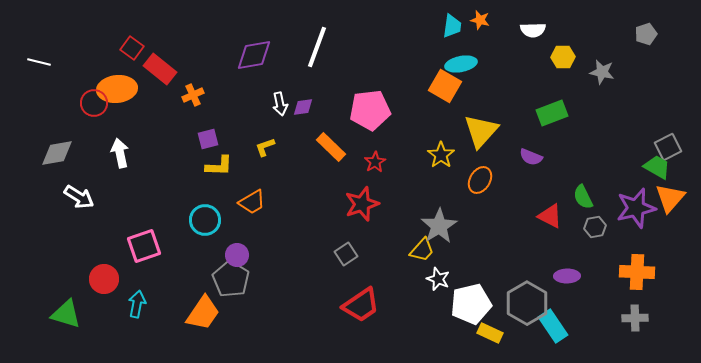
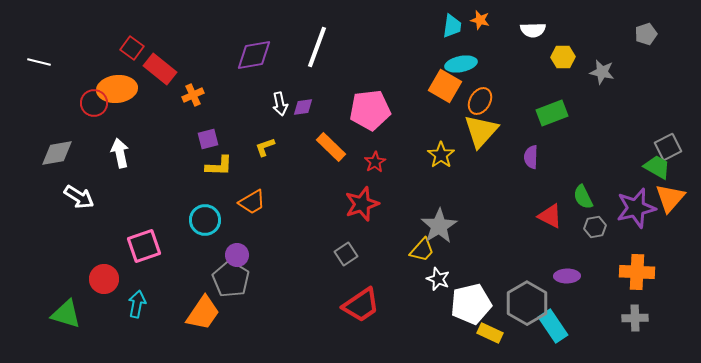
purple semicircle at (531, 157): rotated 70 degrees clockwise
orange ellipse at (480, 180): moved 79 px up
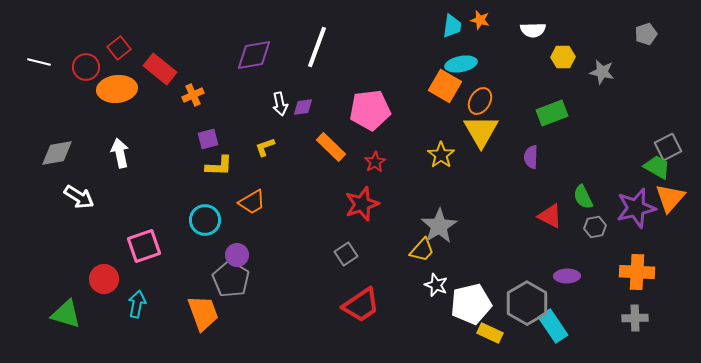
red square at (132, 48): moved 13 px left; rotated 15 degrees clockwise
red circle at (94, 103): moved 8 px left, 36 px up
yellow triangle at (481, 131): rotated 12 degrees counterclockwise
white star at (438, 279): moved 2 px left, 6 px down
orange trapezoid at (203, 313): rotated 54 degrees counterclockwise
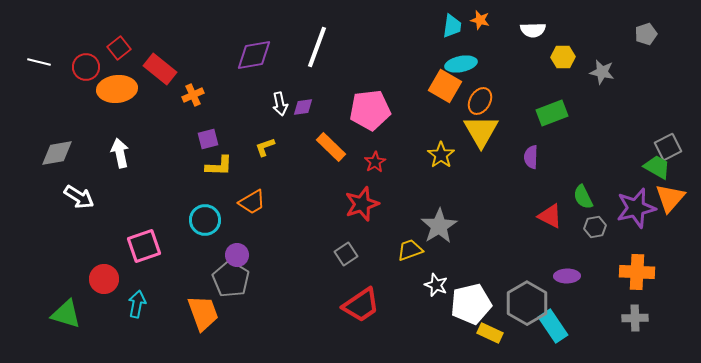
yellow trapezoid at (422, 250): moved 12 px left; rotated 152 degrees counterclockwise
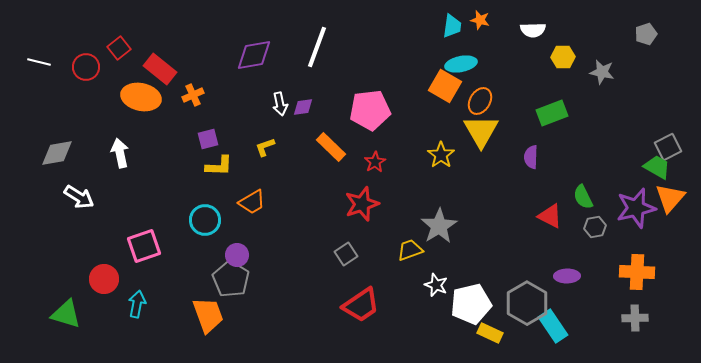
orange ellipse at (117, 89): moved 24 px right, 8 px down; rotated 18 degrees clockwise
orange trapezoid at (203, 313): moved 5 px right, 2 px down
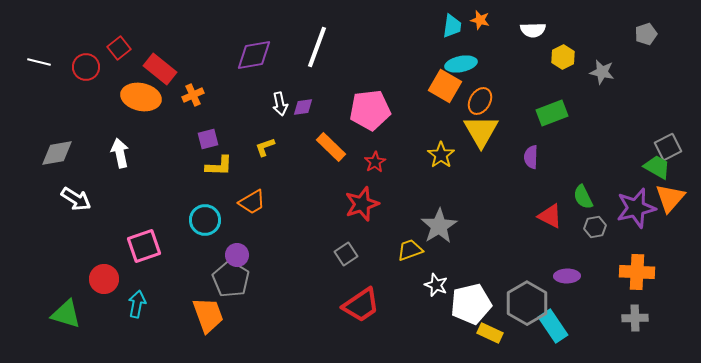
yellow hexagon at (563, 57): rotated 25 degrees counterclockwise
white arrow at (79, 197): moved 3 px left, 2 px down
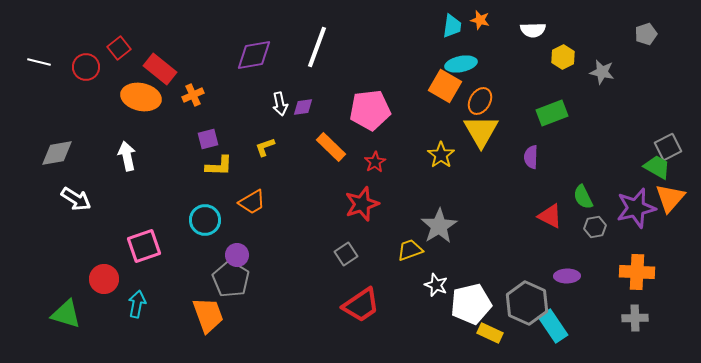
white arrow at (120, 153): moved 7 px right, 3 px down
gray hexagon at (527, 303): rotated 6 degrees counterclockwise
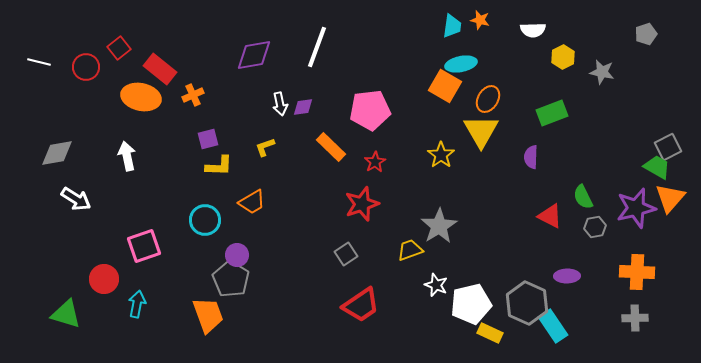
orange ellipse at (480, 101): moved 8 px right, 2 px up
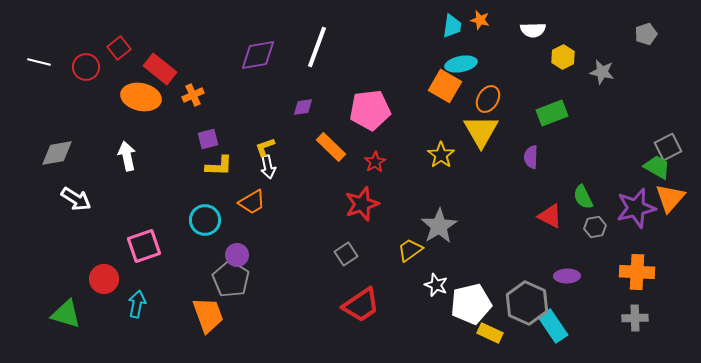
purple diamond at (254, 55): moved 4 px right
white arrow at (280, 104): moved 12 px left, 63 px down
yellow trapezoid at (410, 250): rotated 16 degrees counterclockwise
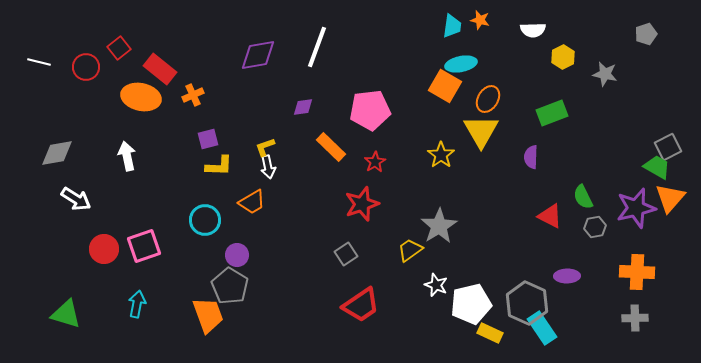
gray star at (602, 72): moved 3 px right, 2 px down
red circle at (104, 279): moved 30 px up
gray pentagon at (231, 279): moved 1 px left, 7 px down
cyan rectangle at (553, 326): moved 11 px left, 2 px down
